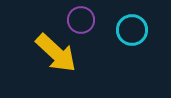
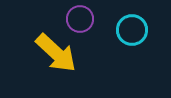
purple circle: moved 1 px left, 1 px up
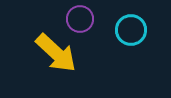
cyan circle: moved 1 px left
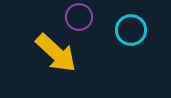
purple circle: moved 1 px left, 2 px up
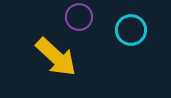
yellow arrow: moved 4 px down
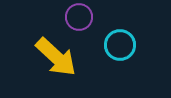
cyan circle: moved 11 px left, 15 px down
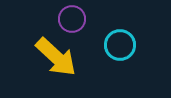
purple circle: moved 7 px left, 2 px down
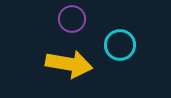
yellow arrow: moved 13 px right, 7 px down; rotated 33 degrees counterclockwise
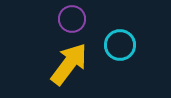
yellow arrow: rotated 63 degrees counterclockwise
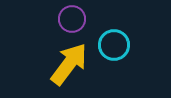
cyan circle: moved 6 px left
